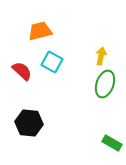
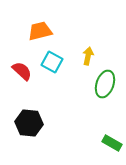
yellow arrow: moved 13 px left
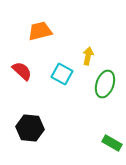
cyan square: moved 10 px right, 12 px down
black hexagon: moved 1 px right, 5 px down
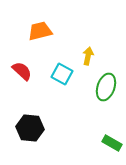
green ellipse: moved 1 px right, 3 px down
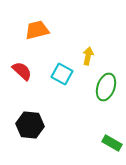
orange trapezoid: moved 3 px left, 1 px up
black hexagon: moved 3 px up
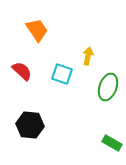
orange trapezoid: rotated 70 degrees clockwise
cyan square: rotated 10 degrees counterclockwise
green ellipse: moved 2 px right
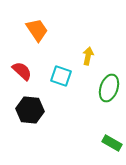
cyan square: moved 1 px left, 2 px down
green ellipse: moved 1 px right, 1 px down
black hexagon: moved 15 px up
